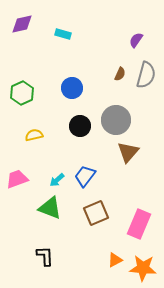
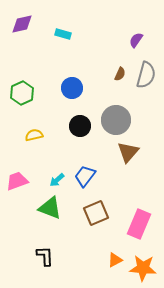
pink trapezoid: moved 2 px down
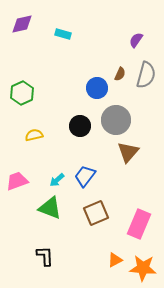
blue circle: moved 25 px right
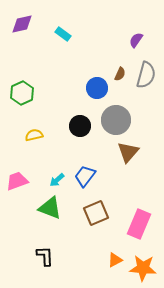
cyan rectangle: rotated 21 degrees clockwise
